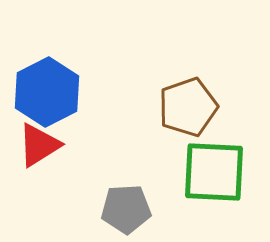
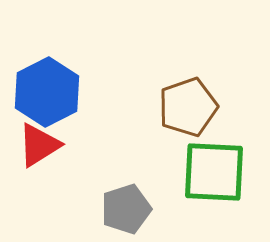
gray pentagon: rotated 15 degrees counterclockwise
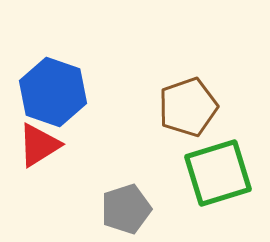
blue hexagon: moved 6 px right; rotated 14 degrees counterclockwise
green square: moved 4 px right, 1 px down; rotated 20 degrees counterclockwise
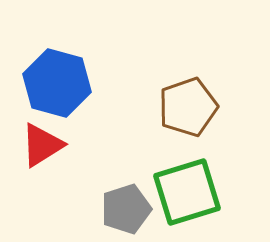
blue hexagon: moved 4 px right, 9 px up; rotated 4 degrees counterclockwise
red triangle: moved 3 px right
green square: moved 31 px left, 19 px down
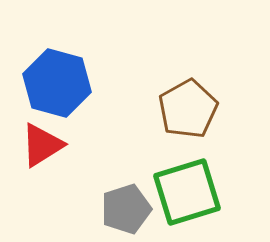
brown pentagon: moved 2 px down; rotated 10 degrees counterclockwise
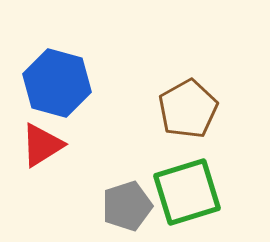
gray pentagon: moved 1 px right, 3 px up
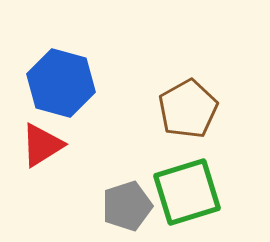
blue hexagon: moved 4 px right
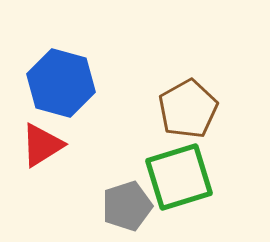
green square: moved 8 px left, 15 px up
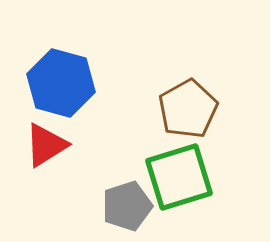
red triangle: moved 4 px right
